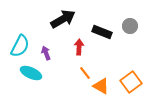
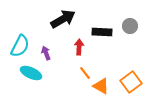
black rectangle: rotated 18 degrees counterclockwise
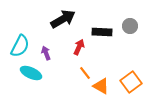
red arrow: rotated 21 degrees clockwise
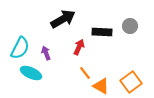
cyan semicircle: moved 2 px down
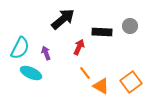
black arrow: rotated 10 degrees counterclockwise
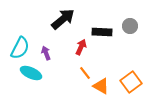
red arrow: moved 2 px right
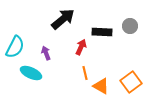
cyan semicircle: moved 5 px left, 1 px up
orange line: rotated 24 degrees clockwise
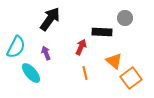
black arrow: moved 13 px left; rotated 15 degrees counterclockwise
gray circle: moved 5 px left, 8 px up
cyan semicircle: moved 1 px right
cyan ellipse: rotated 25 degrees clockwise
orange square: moved 4 px up
orange triangle: moved 13 px right, 25 px up; rotated 12 degrees clockwise
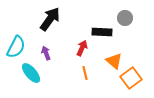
red arrow: moved 1 px right, 1 px down
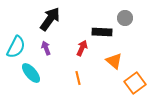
purple arrow: moved 5 px up
orange line: moved 7 px left, 5 px down
orange square: moved 4 px right, 5 px down
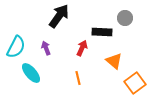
black arrow: moved 9 px right, 3 px up
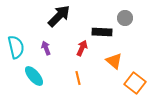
black arrow: rotated 10 degrees clockwise
cyan semicircle: rotated 40 degrees counterclockwise
cyan ellipse: moved 3 px right, 3 px down
orange square: rotated 15 degrees counterclockwise
